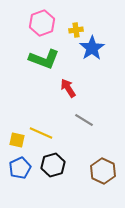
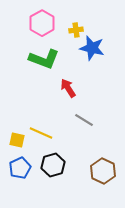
pink hexagon: rotated 10 degrees counterclockwise
blue star: rotated 25 degrees counterclockwise
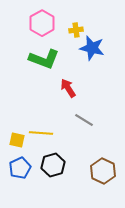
yellow line: rotated 20 degrees counterclockwise
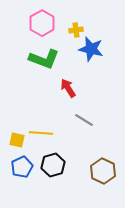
blue star: moved 1 px left, 1 px down
blue pentagon: moved 2 px right, 1 px up
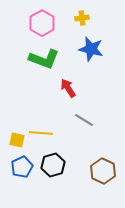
yellow cross: moved 6 px right, 12 px up
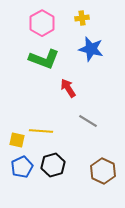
gray line: moved 4 px right, 1 px down
yellow line: moved 2 px up
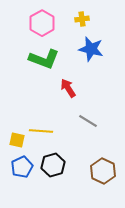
yellow cross: moved 1 px down
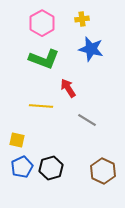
gray line: moved 1 px left, 1 px up
yellow line: moved 25 px up
black hexagon: moved 2 px left, 3 px down
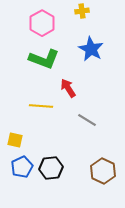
yellow cross: moved 8 px up
blue star: rotated 15 degrees clockwise
yellow square: moved 2 px left
black hexagon: rotated 10 degrees clockwise
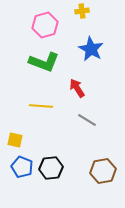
pink hexagon: moved 3 px right, 2 px down; rotated 15 degrees clockwise
green L-shape: moved 3 px down
red arrow: moved 9 px right
blue pentagon: rotated 25 degrees counterclockwise
brown hexagon: rotated 25 degrees clockwise
